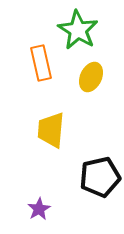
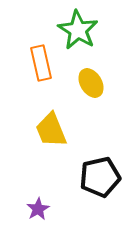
yellow ellipse: moved 6 px down; rotated 56 degrees counterclockwise
yellow trapezoid: rotated 27 degrees counterclockwise
purple star: moved 1 px left
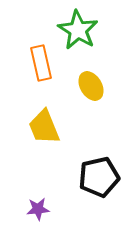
yellow ellipse: moved 3 px down
yellow trapezoid: moved 7 px left, 3 px up
black pentagon: moved 1 px left
purple star: rotated 25 degrees clockwise
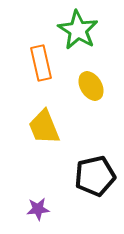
black pentagon: moved 4 px left, 1 px up
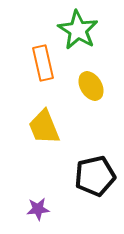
orange rectangle: moved 2 px right
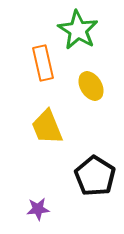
yellow trapezoid: moved 3 px right
black pentagon: rotated 27 degrees counterclockwise
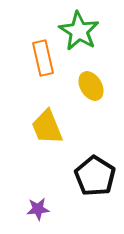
green star: moved 1 px right, 1 px down
orange rectangle: moved 5 px up
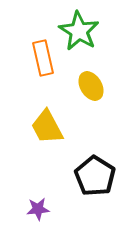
yellow trapezoid: rotated 6 degrees counterclockwise
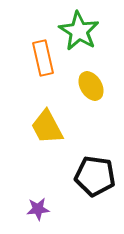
black pentagon: rotated 24 degrees counterclockwise
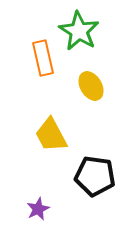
yellow trapezoid: moved 4 px right, 8 px down
purple star: rotated 20 degrees counterclockwise
